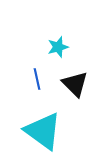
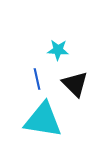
cyan star: moved 3 px down; rotated 20 degrees clockwise
cyan triangle: moved 11 px up; rotated 27 degrees counterclockwise
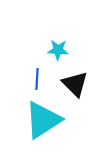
blue line: rotated 15 degrees clockwise
cyan triangle: rotated 42 degrees counterclockwise
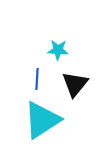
black triangle: rotated 24 degrees clockwise
cyan triangle: moved 1 px left
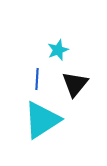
cyan star: rotated 25 degrees counterclockwise
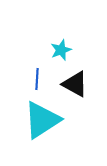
cyan star: moved 3 px right
black triangle: rotated 40 degrees counterclockwise
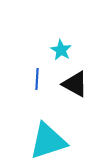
cyan star: rotated 20 degrees counterclockwise
cyan triangle: moved 6 px right, 21 px down; rotated 15 degrees clockwise
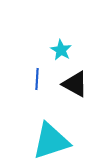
cyan triangle: moved 3 px right
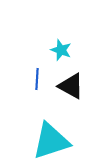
cyan star: rotated 10 degrees counterclockwise
black triangle: moved 4 px left, 2 px down
